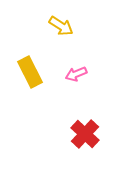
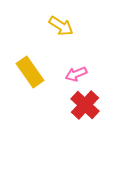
yellow rectangle: rotated 8 degrees counterclockwise
red cross: moved 29 px up
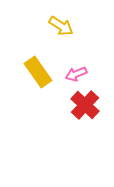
yellow rectangle: moved 8 px right
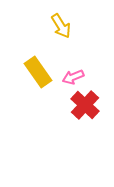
yellow arrow: rotated 25 degrees clockwise
pink arrow: moved 3 px left, 3 px down
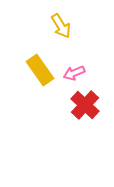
yellow rectangle: moved 2 px right, 2 px up
pink arrow: moved 1 px right, 4 px up
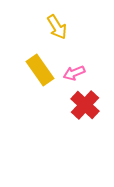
yellow arrow: moved 4 px left, 1 px down
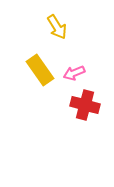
red cross: rotated 28 degrees counterclockwise
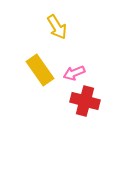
red cross: moved 4 px up
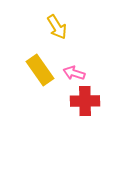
pink arrow: rotated 40 degrees clockwise
red cross: rotated 16 degrees counterclockwise
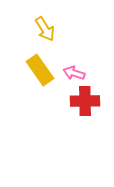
yellow arrow: moved 12 px left, 2 px down
